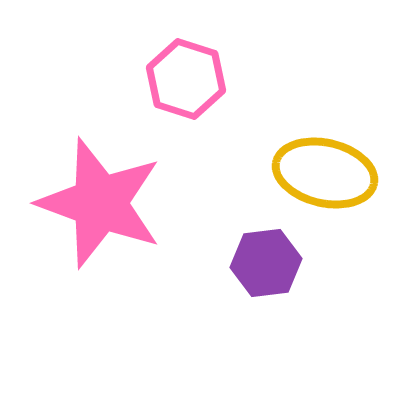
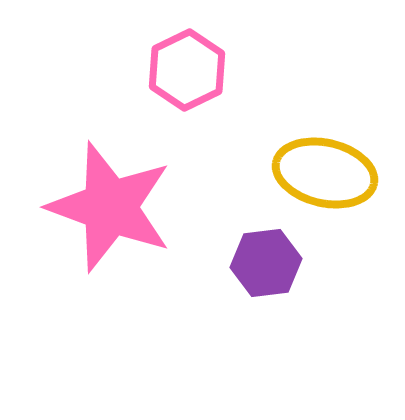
pink hexagon: moved 1 px right, 9 px up; rotated 16 degrees clockwise
pink star: moved 10 px right, 4 px down
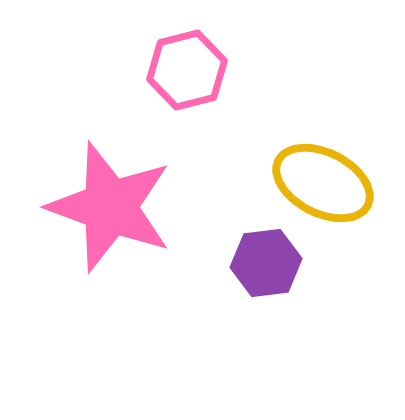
pink hexagon: rotated 12 degrees clockwise
yellow ellipse: moved 2 px left, 10 px down; rotated 14 degrees clockwise
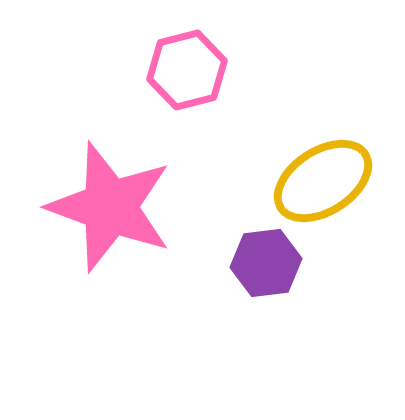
yellow ellipse: moved 2 px up; rotated 60 degrees counterclockwise
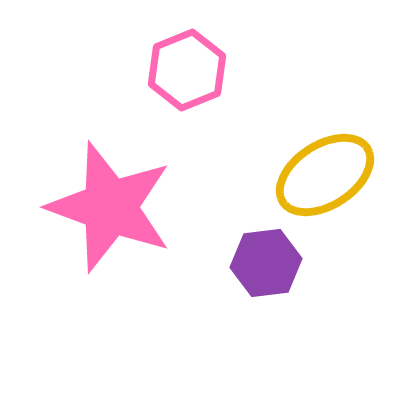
pink hexagon: rotated 8 degrees counterclockwise
yellow ellipse: moved 2 px right, 6 px up
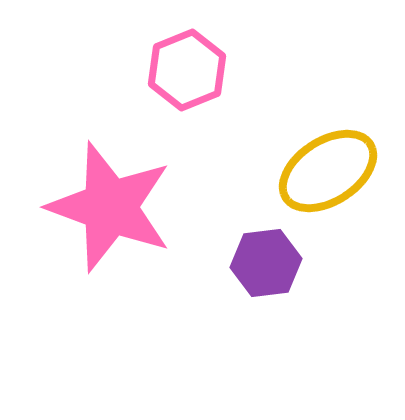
yellow ellipse: moved 3 px right, 4 px up
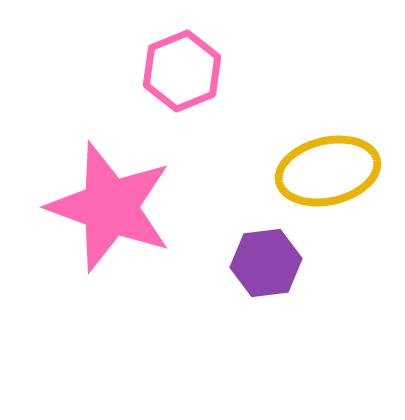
pink hexagon: moved 5 px left, 1 px down
yellow ellipse: rotated 20 degrees clockwise
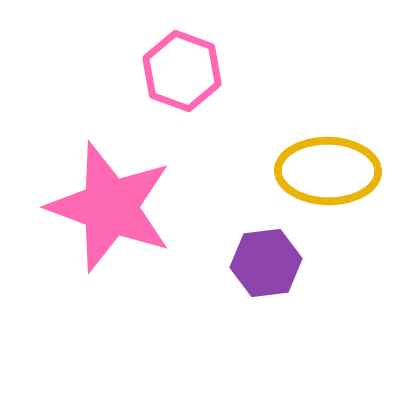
pink hexagon: rotated 18 degrees counterclockwise
yellow ellipse: rotated 14 degrees clockwise
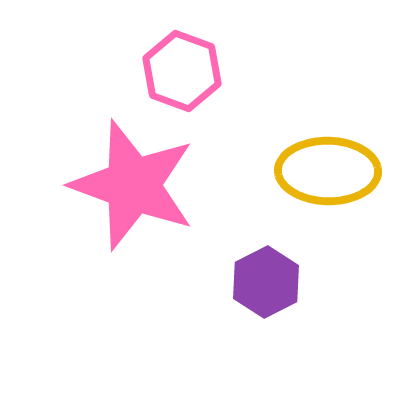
pink star: moved 23 px right, 22 px up
purple hexagon: moved 19 px down; rotated 20 degrees counterclockwise
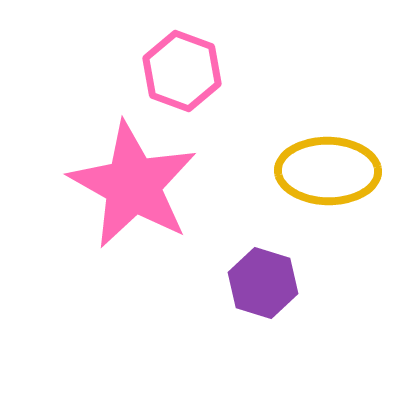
pink star: rotated 9 degrees clockwise
purple hexagon: moved 3 px left, 1 px down; rotated 16 degrees counterclockwise
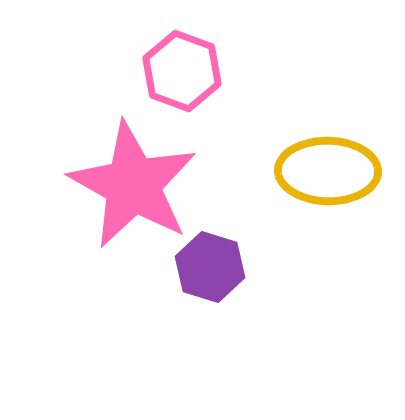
purple hexagon: moved 53 px left, 16 px up
